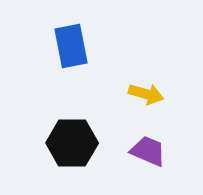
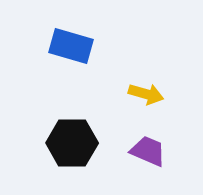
blue rectangle: rotated 63 degrees counterclockwise
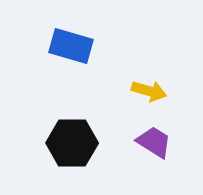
yellow arrow: moved 3 px right, 3 px up
purple trapezoid: moved 6 px right, 9 px up; rotated 9 degrees clockwise
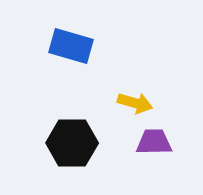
yellow arrow: moved 14 px left, 12 px down
purple trapezoid: rotated 33 degrees counterclockwise
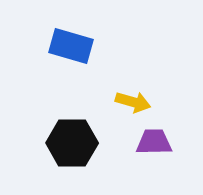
yellow arrow: moved 2 px left, 1 px up
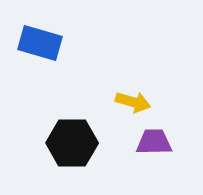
blue rectangle: moved 31 px left, 3 px up
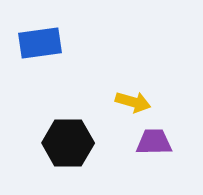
blue rectangle: rotated 24 degrees counterclockwise
black hexagon: moved 4 px left
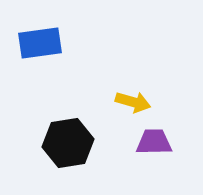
black hexagon: rotated 9 degrees counterclockwise
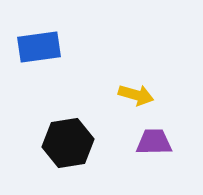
blue rectangle: moved 1 px left, 4 px down
yellow arrow: moved 3 px right, 7 px up
